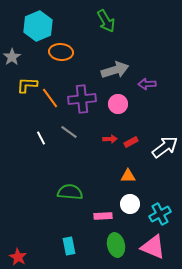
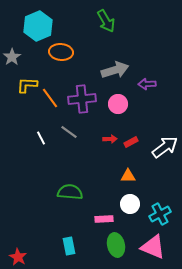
pink rectangle: moved 1 px right, 3 px down
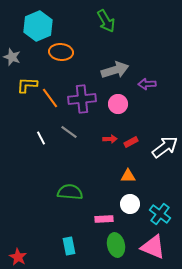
gray star: rotated 18 degrees counterclockwise
cyan cross: rotated 25 degrees counterclockwise
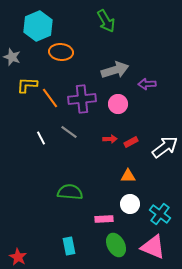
green ellipse: rotated 15 degrees counterclockwise
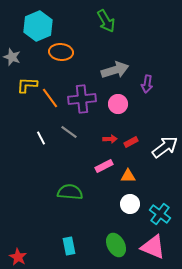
purple arrow: rotated 78 degrees counterclockwise
pink rectangle: moved 53 px up; rotated 24 degrees counterclockwise
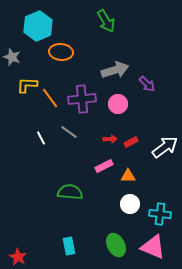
purple arrow: rotated 54 degrees counterclockwise
cyan cross: rotated 30 degrees counterclockwise
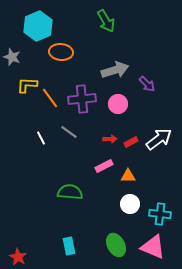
white arrow: moved 6 px left, 8 px up
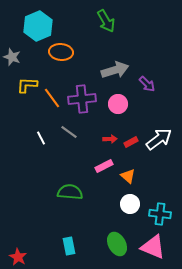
orange line: moved 2 px right
orange triangle: rotated 42 degrees clockwise
green ellipse: moved 1 px right, 1 px up
